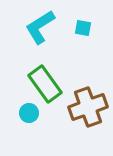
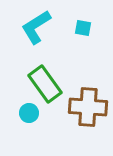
cyan L-shape: moved 4 px left
brown cross: rotated 24 degrees clockwise
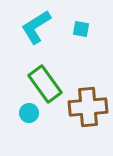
cyan square: moved 2 px left, 1 px down
brown cross: rotated 9 degrees counterclockwise
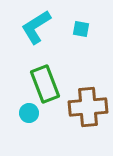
green rectangle: rotated 15 degrees clockwise
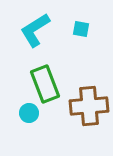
cyan L-shape: moved 1 px left, 3 px down
brown cross: moved 1 px right, 1 px up
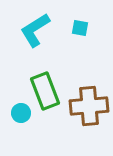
cyan square: moved 1 px left, 1 px up
green rectangle: moved 7 px down
cyan circle: moved 8 px left
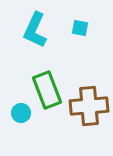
cyan L-shape: rotated 33 degrees counterclockwise
green rectangle: moved 2 px right, 1 px up
